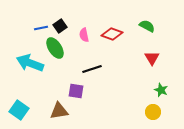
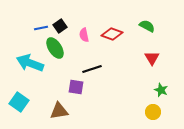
purple square: moved 4 px up
cyan square: moved 8 px up
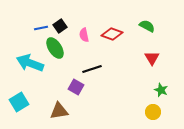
purple square: rotated 21 degrees clockwise
cyan square: rotated 24 degrees clockwise
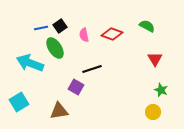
red triangle: moved 3 px right, 1 px down
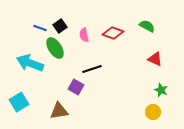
blue line: moved 1 px left; rotated 32 degrees clockwise
red diamond: moved 1 px right, 1 px up
red triangle: rotated 35 degrees counterclockwise
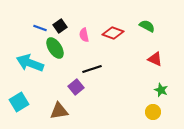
purple square: rotated 21 degrees clockwise
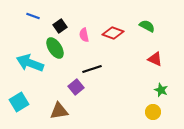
blue line: moved 7 px left, 12 px up
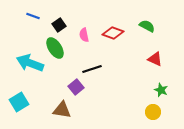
black square: moved 1 px left, 1 px up
brown triangle: moved 3 px right, 1 px up; rotated 18 degrees clockwise
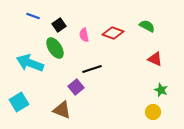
brown triangle: rotated 12 degrees clockwise
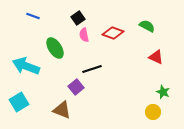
black square: moved 19 px right, 7 px up
red triangle: moved 1 px right, 2 px up
cyan arrow: moved 4 px left, 3 px down
green star: moved 2 px right, 2 px down
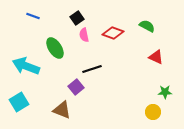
black square: moved 1 px left
green star: moved 2 px right; rotated 24 degrees counterclockwise
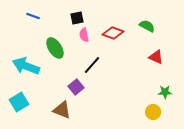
black square: rotated 24 degrees clockwise
black line: moved 4 px up; rotated 30 degrees counterclockwise
